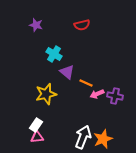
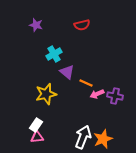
cyan cross: rotated 28 degrees clockwise
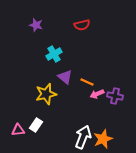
purple triangle: moved 2 px left, 5 px down
orange line: moved 1 px right, 1 px up
pink triangle: moved 19 px left, 7 px up
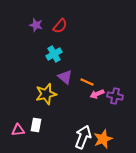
red semicircle: moved 22 px left, 1 px down; rotated 35 degrees counterclockwise
white rectangle: rotated 24 degrees counterclockwise
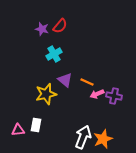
purple star: moved 6 px right, 4 px down
purple triangle: moved 3 px down
purple cross: moved 1 px left
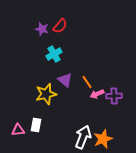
orange line: rotated 32 degrees clockwise
purple cross: rotated 14 degrees counterclockwise
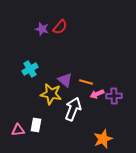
red semicircle: moved 1 px down
cyan cross: moved 24 px left, 15 px down
orange line: moved 1 px left; rotated 40 degrees counterclockwise
yellow star: moved 5 px right; rotated 25 degrees clockwise
white arrow: moved 10 px left, 28 px up
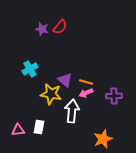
pink arrow: moved 11 px left, 1 px up
white arrow: moved 1 px left, 2 px down; rotated 15 degrees counterclockwise
white rectangle: moved 3 px right, 2 px down
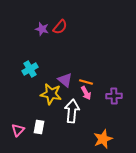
pink arrow: rotated 96 degrees counterclockwise
pink triangle: rotated 40 degrees counterclockwise
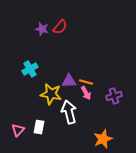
purple triangle: moved 4 px right, 1 px down; rotated 42 degrees counterclockwise
purple cross: rotated 14 degrees counterclockwise
white arrow: moved 3 px left, 1 px down; rotated 20 degrees counterclockwise
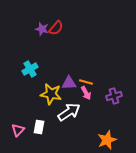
red semicircle: moved 4 px left, 1 px down
purple triangle: moved 2 px down
white arrow: rotated 70 degrees clockwise
orange star: moved 4 px right, 1 px down
